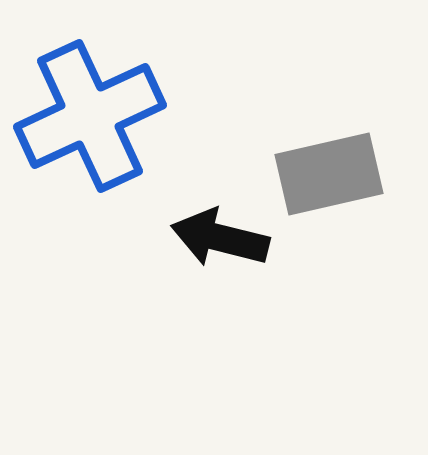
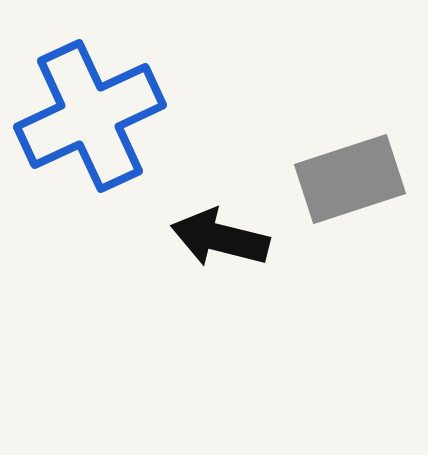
gray rectangle: moved 21 px right, 5 px down; rotated 5 degrees counterclockwise
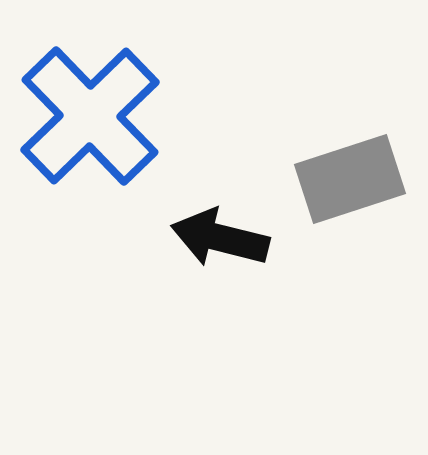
blue cross: rotated 19 degrees counterclockwise
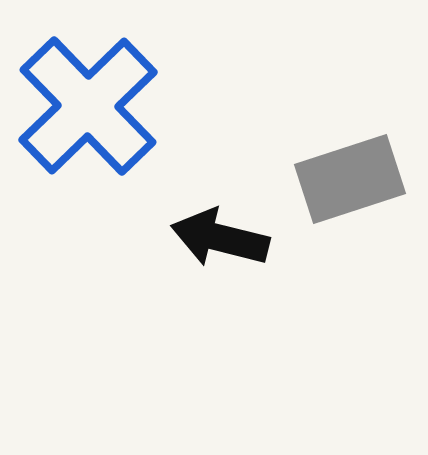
blue cross: moved 2 px left, 10 px up
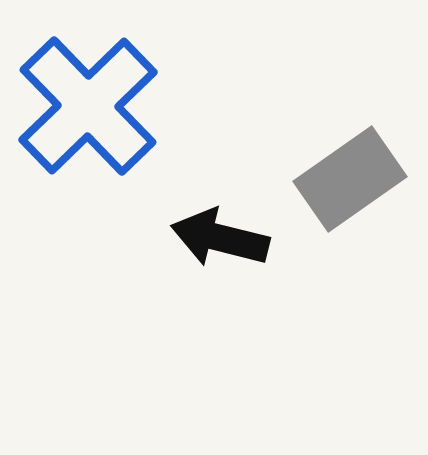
gray rectangle: rotated 17 degrees counterclockwise
